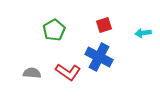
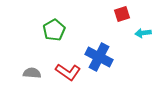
red square: moved 18 px right, 11 px up
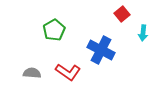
red square: rotated 21 degrees counterclockwise
cyan arrow: rotated 77 degrees counterclockwise
blue cross: moved 2 px right, 7 px up
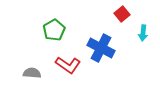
blue cross: moved 2 px up
red L-shape: moved 7 px up
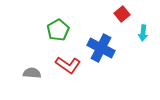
green pentagon: moved 4 px right
